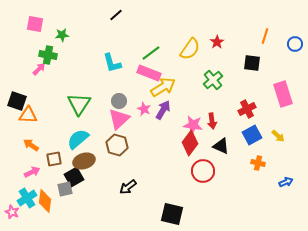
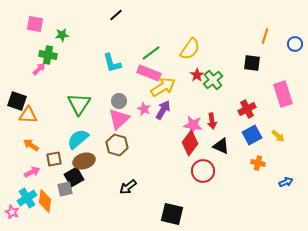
red star at (217, 42): moved 20 px left, 33 px down
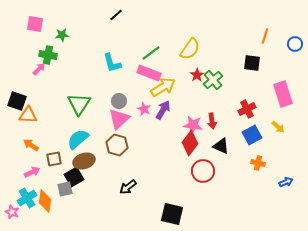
yellow arrow at (278, 136): moved 9 px up
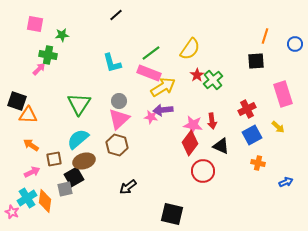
black square at (252, 63): moved 4 px right, 2 px up; rotated 12 degrees counterclockwise
pink star at (144, 109): moved 7 px right, 8 px down; rotated 16 degrees counterclockwise
purple arrow at (163, 110): rotated 126 degrees counterclockwise
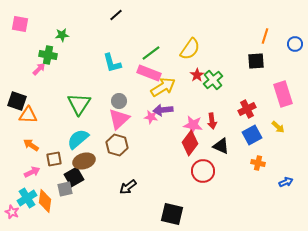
pink square at (35, 24): moved 15 px left
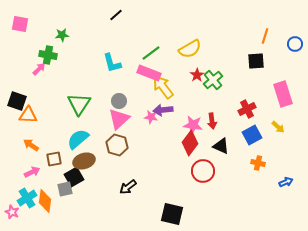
yellow semicircle at (190, 49): rotated 25 degrees clockwise
yellow arrow at (163, 87): rotated 95 degrees counterclockwise
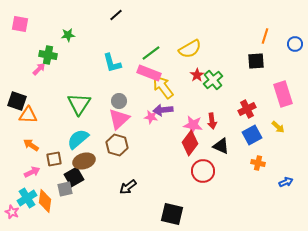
green star at (62, 35): moved 6 px right
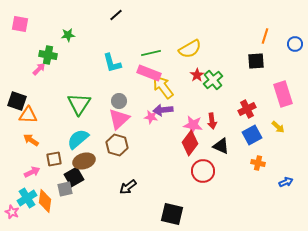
green line at (151, 53): rotated 24 degrees clockwise
orange arrow at (31, 145): moved 5 px up
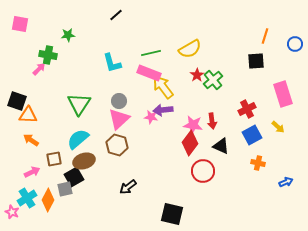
orange diamond at (45, 201): moved 3 px right, 1 px up; rotated 20 degrees clockwise
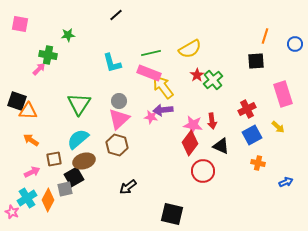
orange triangle at (28, 115): moved 4 px up
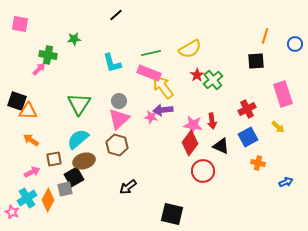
green star at (68, 35): moved 6 px right, 4 px down
blue square at (252, 135): moved 4 px left, 2 px down
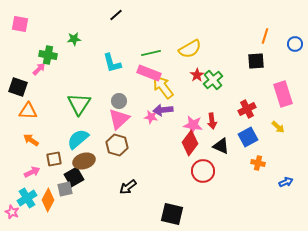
black square at (17, 101): moved 1 px right, 14 px up
